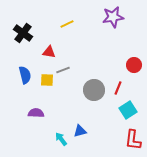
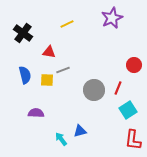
purple star: moved 1 px left, 1 px down; rotated 15 degrees counterclockwise
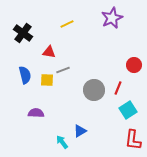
blue triangle: rotated 16 degrees counterclockwise
cyan arrow: moved 1 px right, 3 px down
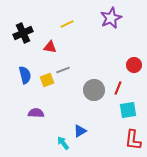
purple star: moved 1 px left
black cross: rotated 30 degrees clockwise
red triangle: moved 1 px right, 5 px up
yellow square: rotated 24 degrees counterclockwise
cyan square: rotated 24 degrees clockwise
cyan arrow: moved 1 px right, 1 px down
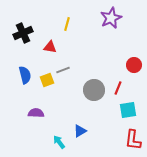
yellow line: rotated 48 degrees counterclockwise
cyan arrow: moved 4 px left, 1 px up
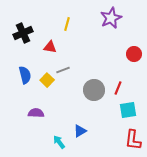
red circle: moved 11 px up
yellow square: rotated 24 degrees counterclockwise
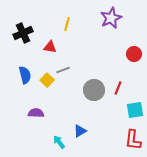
cyan square: moved 7 px right
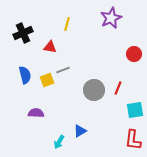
yellow square: rotated 24 degrees clockwise
cyan arrow: rotated 112 degrees counterclockwise
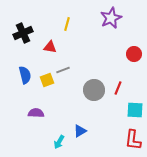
cyan square: rotated 12 degrees clockwise
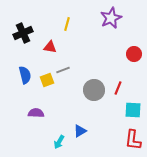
cyan square: moved 2 px left
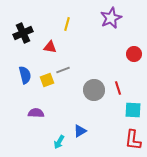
red line: rotated 40 degrees counterclockwise
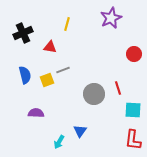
gray circle: moved 4 px down
blue triangle: rotated 24 degrees counterclockwise
